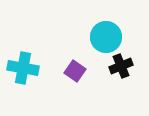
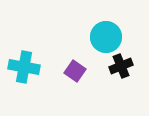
cyan cross: moved 1 px right, 1 px up
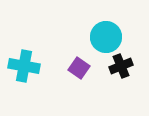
cyan cross: moved 1 px up
purple square: moved 4 px right, 3 px up
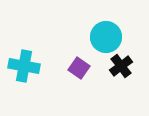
black cross: rotated 15 degrees counterclockwise
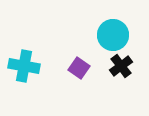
cyan circle: moved 7 px right, 2 px up
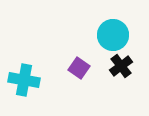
cyan cross: moved 14 px down
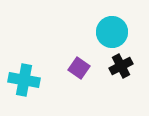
cyan circle: moved 1 px left, 3 px up
black cross: rotated 10 degrees clockwise
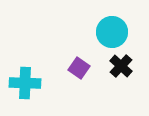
black cross: rotated 20 degrees counterclockwise
cyan cross: moved 1 px right, 3 px down; rotated 8 degrees counterclockwise
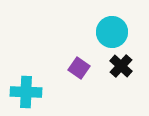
cyan cross: moved 1 px right, 9 px down
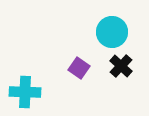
cyan cross: moved 1 px left
